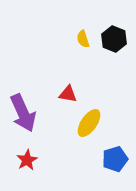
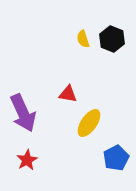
black hexagon: moved 2 px left
blue pentagon: moved 1 px right, 1 px up; rotated 10 degrees counterclockwise
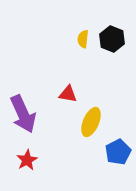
yellow semicircle: rotated 24 degrees clockwise
purple arrow: moved 1 px down
yellow ellipse: moved 2 px right, 1 px up; rotated 12 degrees counterclockwise
blue pentagon: moved 2 px right, 6 px up
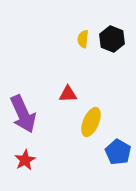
red triangle: rotated 12 degrees counterclockwise
blue pentagon: rotated 15 degrees counterclockwise
red star: moved 2 px left
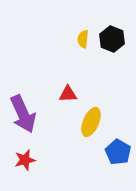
red star: rotated 15 degrees clockwise
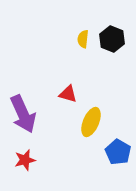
red triangle: rotated 18 degrees clockwise
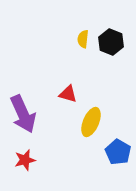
black hexagon: moved 1 px left, 3 px down
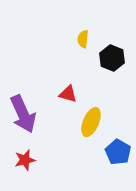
black hexagon: moved 1 px right, 16 px down
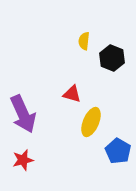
yellow semicircle: moved 1 px right, 2 px down
red triangle: moved 4 px right
blue pentagon: moved 1 px up
red star: moved 2 px left
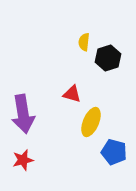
yellow semicircle: moved 1 px down
black hexagon: moved 4 px left; rotated 20 degrees clockwise
purple arrow: rotated 15 degrees clockwise
blue pentagon: moved 4 px left, 1 px down; rotated 15 degrees counterclockwise
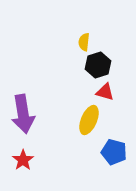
black hexagon: moved 10 px left, 7 px down
red triangle: moved 33 px right, 2 px up
yellow ellipse: moved 2 px left, 2 px up
red star: rotated 20 degrees counterclockwise
